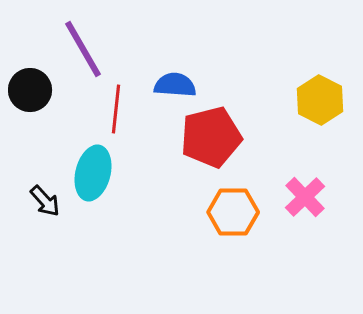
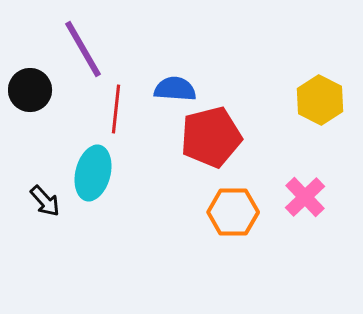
blue semicircle: moved 4 px down
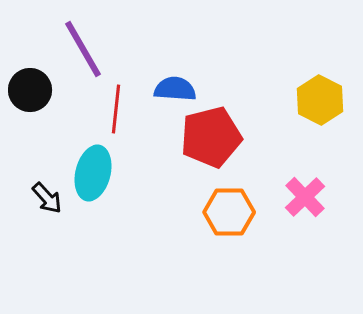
black arrow: moved 2 px right, 3 px up
orange hexagon: moved 4 px left
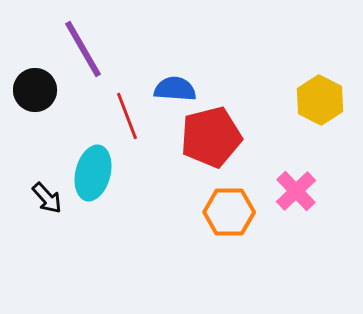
black circle: moved 5 px right
red line: moved 11 px right, 7 px down; rotated 27 degrees counterclockwise
pink cross: moved 9 px left, 6 px up
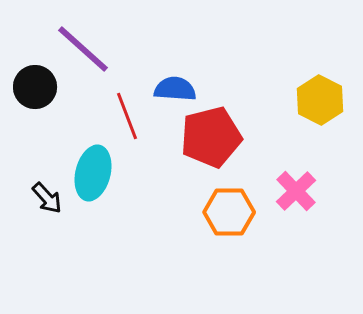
purple line: rotated 18 degrees counterclockwise
black circle: moved 3 px up
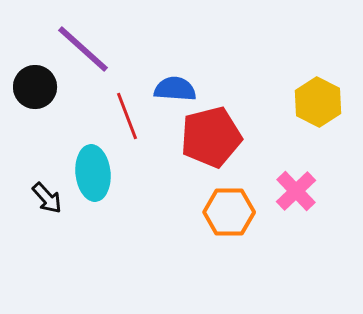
yellow hexagon: moved 2 px left, 2 px down
cyan ellipse: rotated 20 degrees counterclockwise
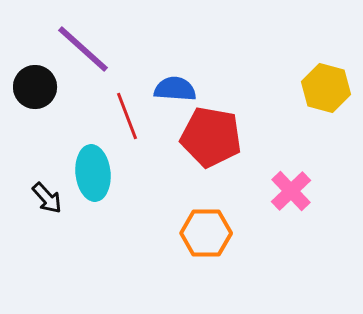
yellow hexagon: moved 8 px right, 14 px up; rotated 12 degrees counterclockwise
red pentagon: rotated 24 degrees clockwise
pink cross: moved 5 px left
orange hexagon: moved 23 px left, 21 px down
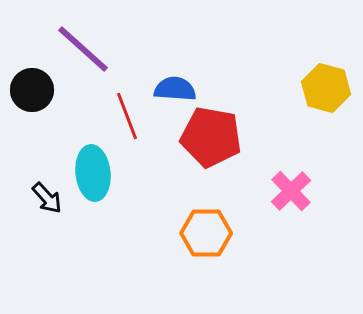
black circle: moved 3 px left, 3 px down
